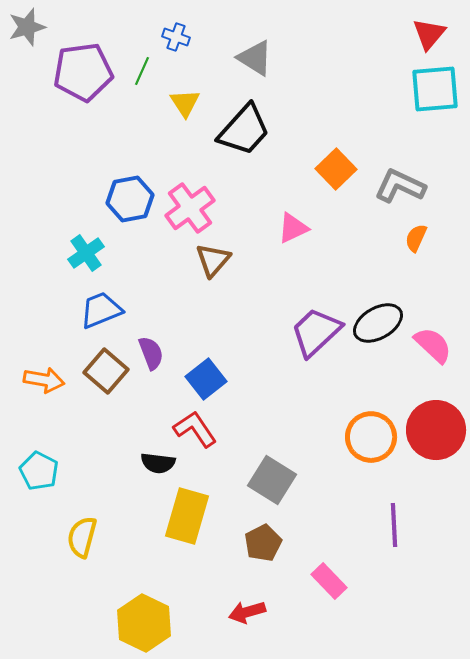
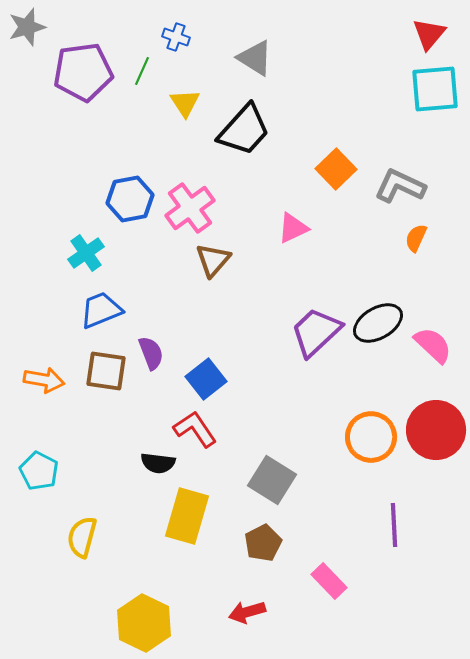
brown square: rotated 33 degrees counterclockwise
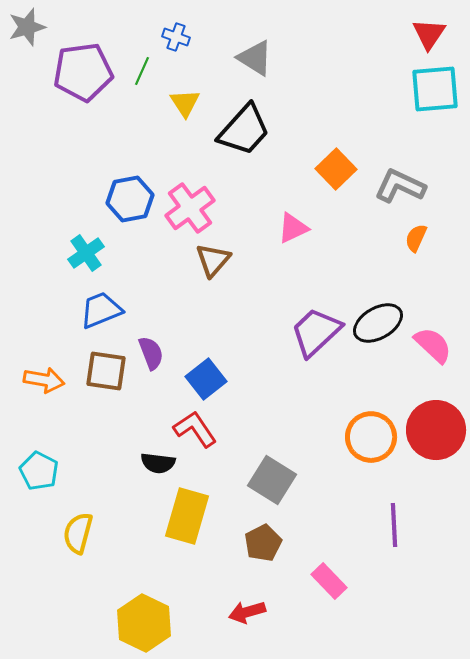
red triangle: rotated 6 degrees counterclockwise
yellow semicircle: moved 4 px left, 4 px up
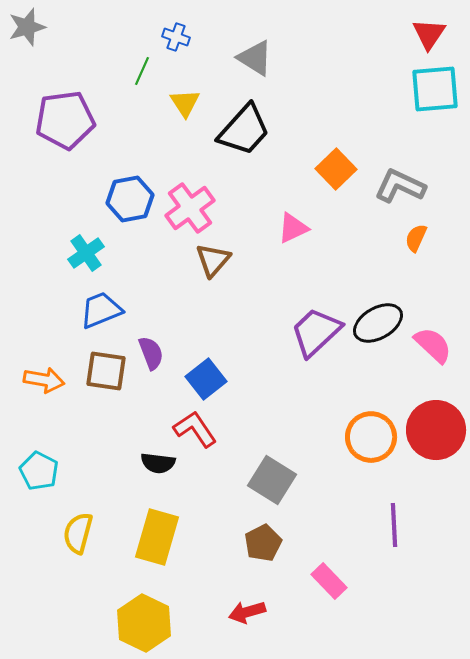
purple pentagon: moved 18 px left, 48 px down
yellow rectangle: moved 30 px left, 21 px down
